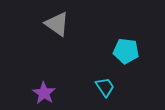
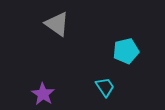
cyan pentagon: rotated 20 degrees counterclockwise
purple star: moved 1 px left, 1 px down
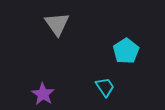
gray triangle: rotated 20 degrees clockwise
cyan pentagon: rotated 20 degrees counterclockwise
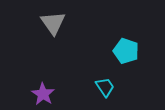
gray triangle: moved 4 px left, 1 px up
cyan pentagon: rotated 20 degrees counterclockwise
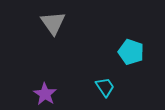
cyan pentagon: moved 5 px right, 1 px down
purple star: moved 2 px right
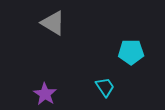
gray triangle: rotated 24 degrees counterclockwise
cyan pentagon: rotated 20 degrees counterclockwise
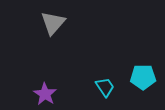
gray triangle: rotated 40 degrees clockwise
cyan pentagon: moved 12 px right, 25 px down
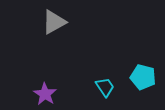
gray triangle: moved 1 px right, 1 px up; rotated 20 degrees clockwise
cyan pentagon: rotated 15 degrees clockwise
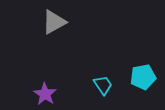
cyan pentagon: rotated 25 degrees counterclockwise
cyan trapezoid: moved 2 px left, 2 px up
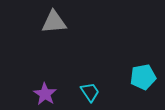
gray triangle: rotated 24 degrees clockwise
cyan trapezoid: moved 13 px left, 7 px down
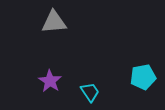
purple star: moved 5 px right, 13 px up
